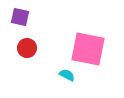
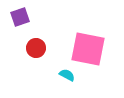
purple square: rotated 30 degrees counterclockwise
red circle: moved 9 px right
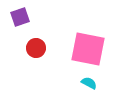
cyan semicircle: moved 22 px right, 8 px down
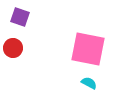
purple square: rotated 36 degrees clockwise
red circle: moved 23 px left
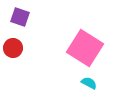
pink square: moved 3 px left, 1 px up; rotated 21 degrees clockwise
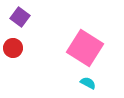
purple square: rotated 18 degrees clockwise
cyan semicircle: moved 1 px left
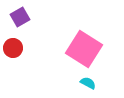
purple square: rotated 24 degrees clockwise
pink square: moved 1 px left, 1 px down
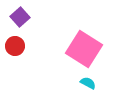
purple square: rotated 12 degrees counterclockwise
red circle: moved 2 px right, 2 px up
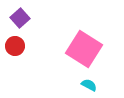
purple square: moved 1 px down
cyan semicircle: moved 1 px right, 2 px down
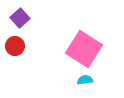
cyan semicircle: moved 4 px left, 5 px up; rotated 35 degrees counterclockwise
